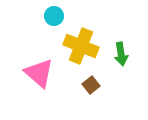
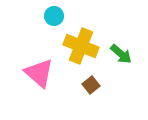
green arrow: rotated 40 degrees counterclockwise
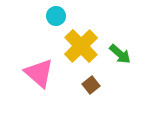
cyan circle: moved 2 px right
yellow cross: rotated 24 degrees clockwise
green arrow: moved 1 px left
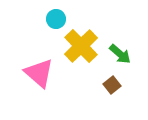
cyan circle: moved 3 px down
brown square: moved 21 px right
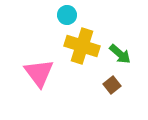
cyan circle: moved 11 px right, 4 px up
yellow cross: moved 1 px right; rotated 28 degrees counterclockwise
pink triangle: rotated 12 degrees clockwise
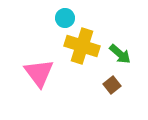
cyan circle: moved 2 px left, 3 px down
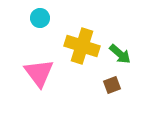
cyan circle: moved 25 px left
brown square: rotated 18 degrees clockwise
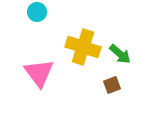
cyan circle: moved 3 px left, 6 px up
yellow cross: moved 1 px right, 1 px down
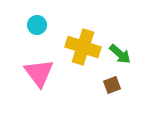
cyan circle: moved 13 px down
